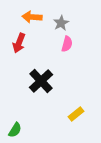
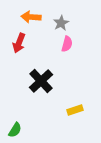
orange arrow: moved 1 px left
yellow rectangle: moved 1 px left, 4 px up; rotated 21 degrees clockwise
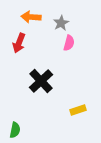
pink semicircle: moved 2 px right, 1 px up
yellow rectangle: moved 3 px right
green semicircle: rotated 21 degrees counterclockwise
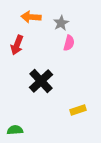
red arrow: moved 2 px left, 2 px down
green semicircle: rotated 105 degrees counterclockwise
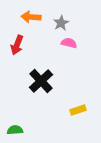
pink semicircle: rotated 91 degrees counterclockwise
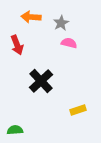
red arrow: rotated 42 degrees counterclockwise
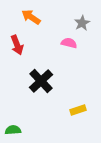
orange arrow: rotated 30 degrees clockwise
gray star: moved 21 px right
green semicircle: moved 2 px left
